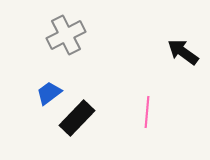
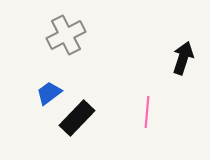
black arrow: moved 6 px down; rotated 72 degrees clockwise
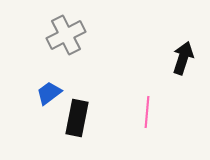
black rectangle: rotated 33 degrees counterclockwise
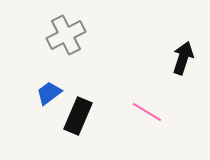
pink line: rotated 64 degrees counterclockwise
black rectangle: moved 1 px right, 2 px up; rotated 12 degrees clockwise
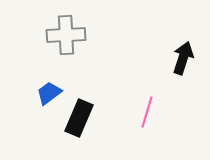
gray cross: rotated 24 degrees clockwise
pink line: rotated 76 degrees clockwise
black rectangle: moved 1 px right, 2 px down
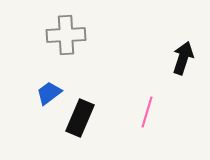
black rectangle: moved 1 px right
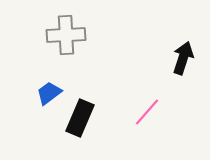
pink line: rotated 24 degrees clockwise
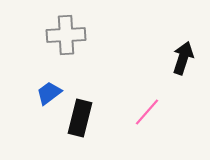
black rectangle: rotated 9 degrees counterclockwise
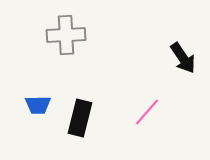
black arrow: rotated 128 degrees clockwise
blue trapezoid: moved 11 px left, 12 px down; rotated 144 degrees counterclockwise
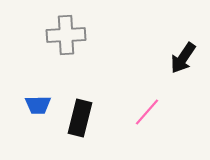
black arrow: rotated 68 degrees clockwise
